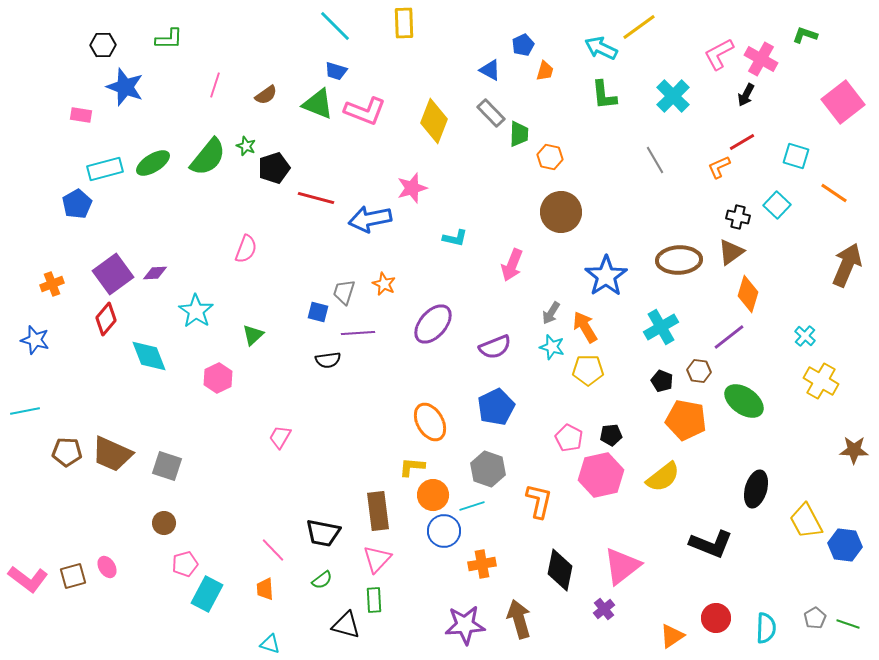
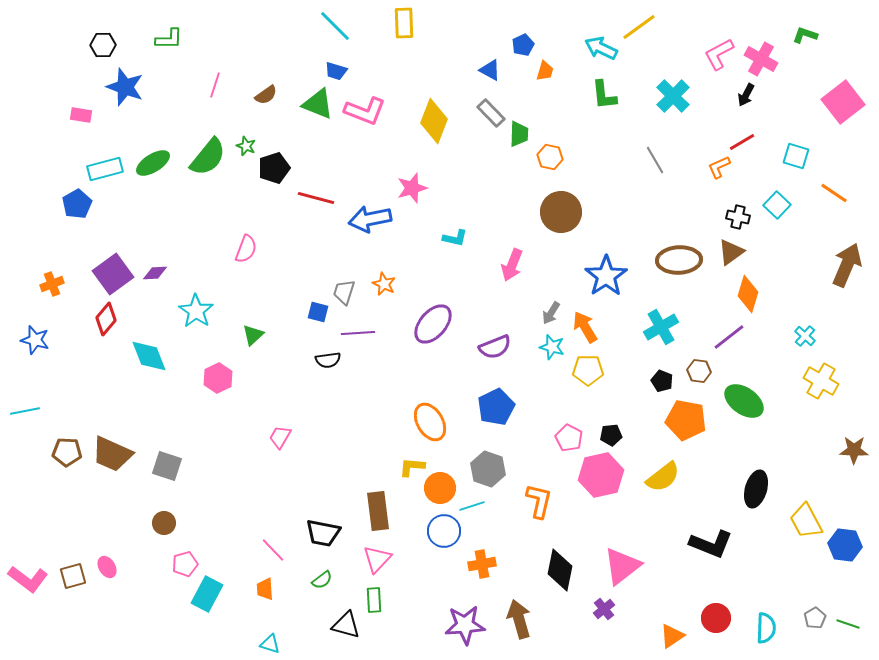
orange circle at (433, 495): moved 7 px right, 7 px up
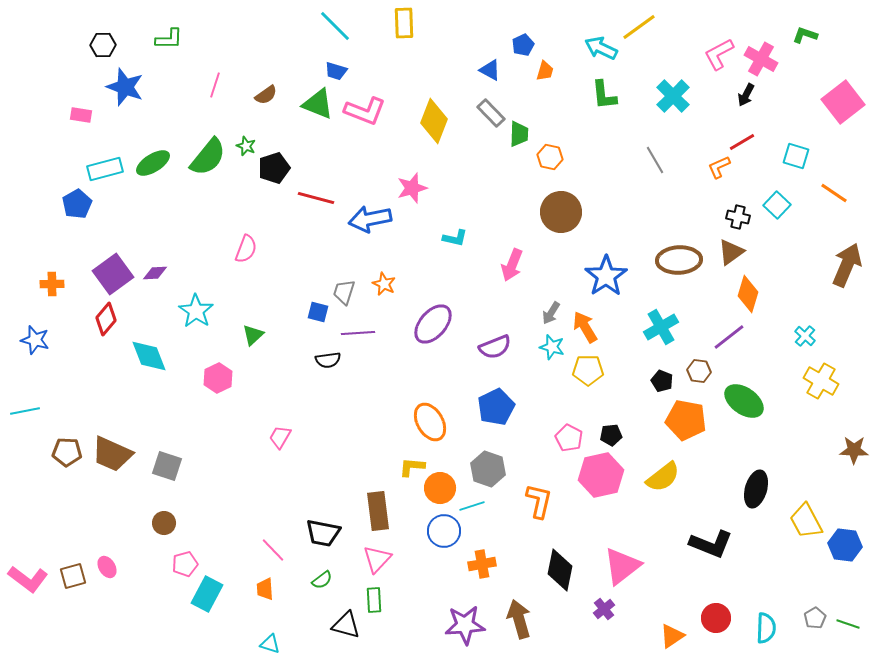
orange cross at (52, 284): rotated 20 degrees clockwise
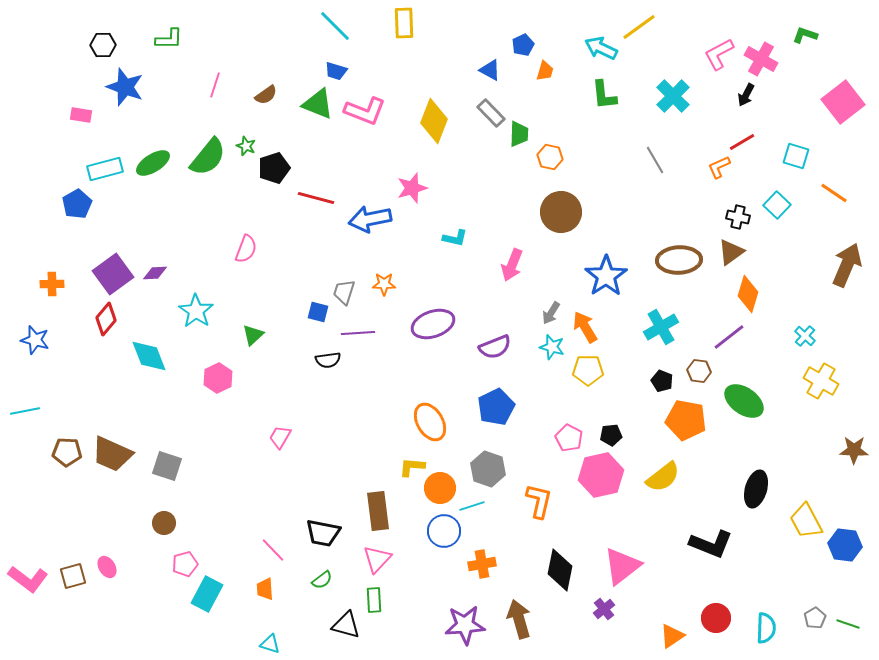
orange star at (384, 284): rotated 25 degrees counterclockwise
purple ellipse at (433, 324): rotated 30 degrees clockwise
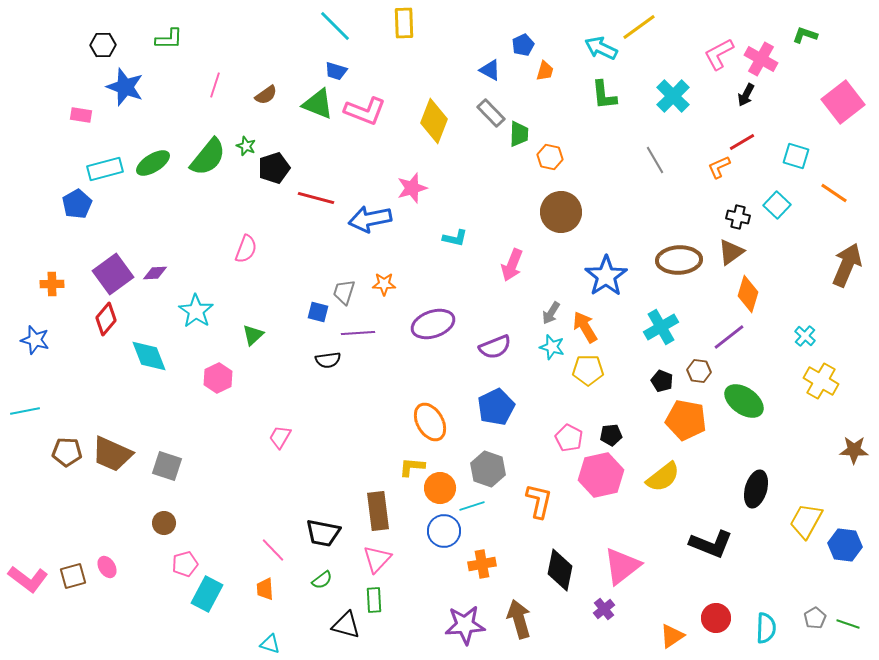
yellow trapezoid at (806, 521): rotated 57 degrees clockwise
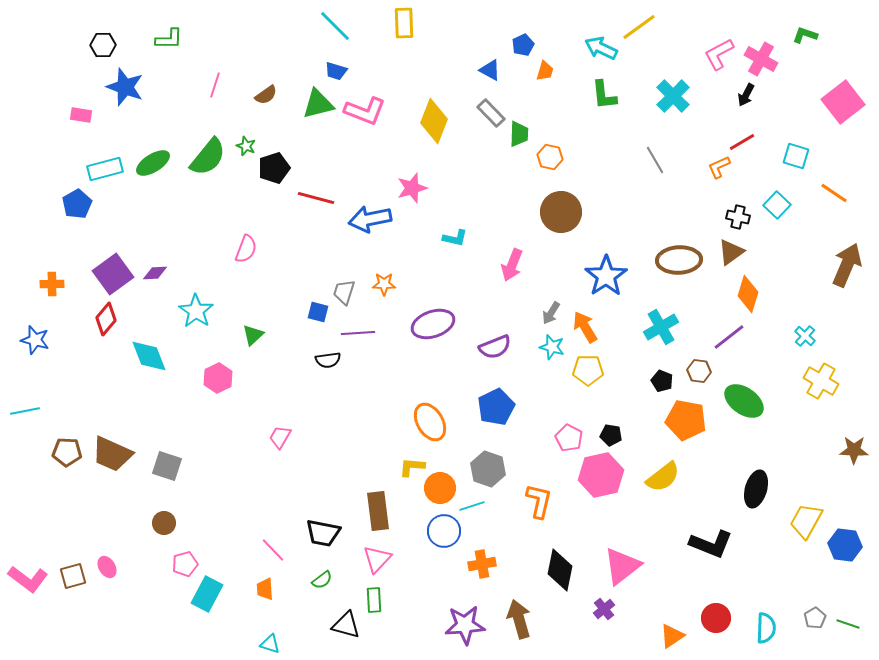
green triangle at (318, 104): rotated 36 degrees counterclockwise
black pentagon at (611, 435): rotated 15 degrees clockwise
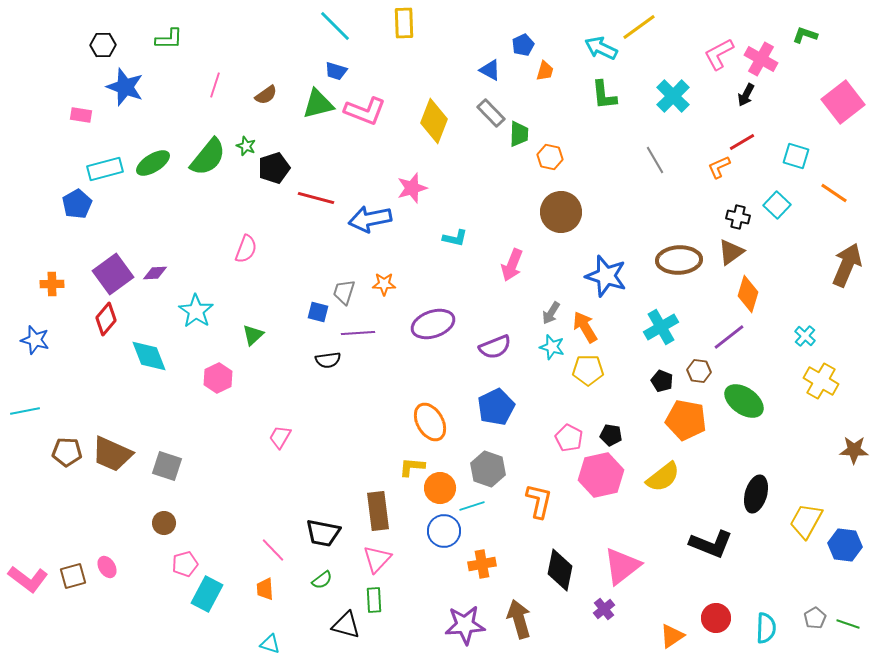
blue star at (606, 276): rotated 21 degrees counterclockwise
black ellipse at (756, 489): moved 5 px down
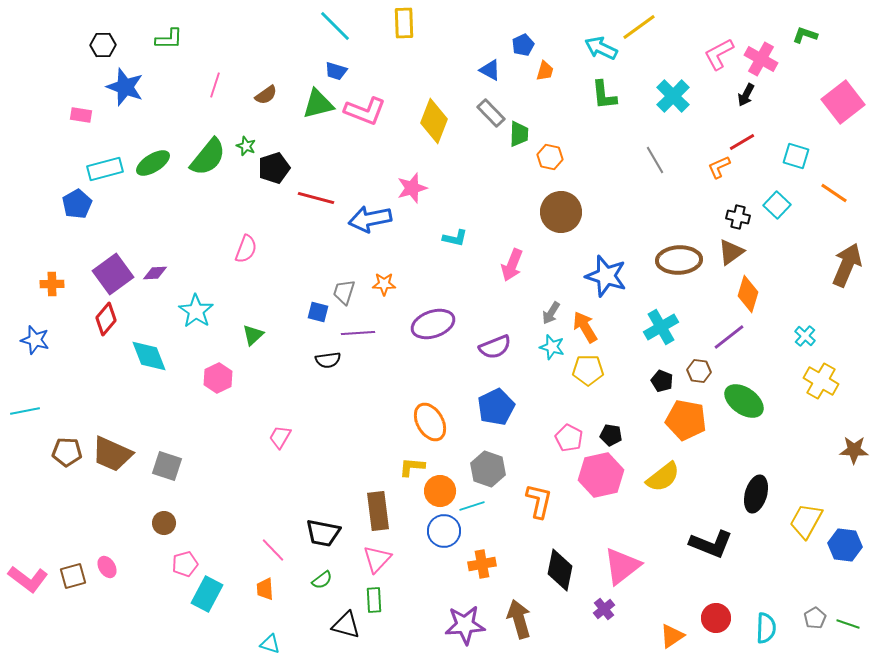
orange circle at (440, 488): moved 3 px down
